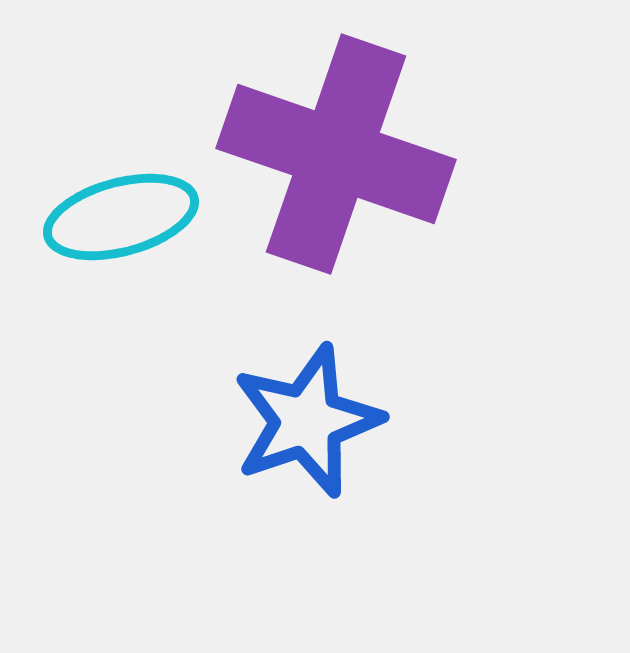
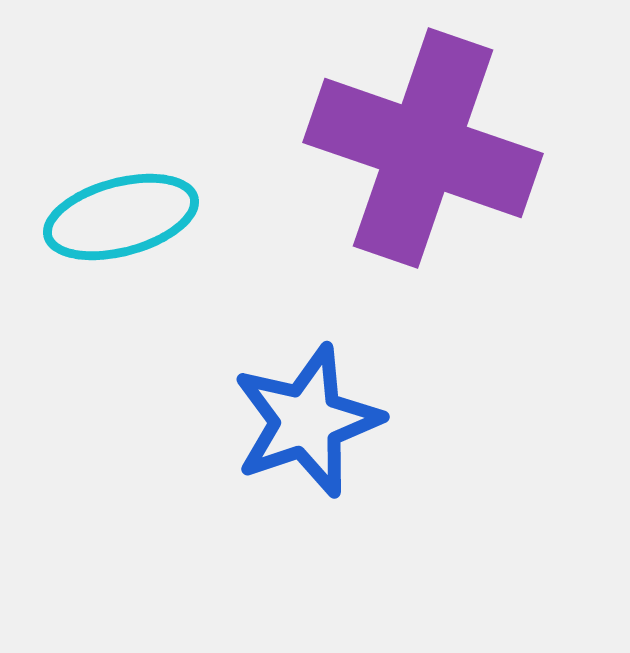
purple cross: moved 87 px right, 6 px up
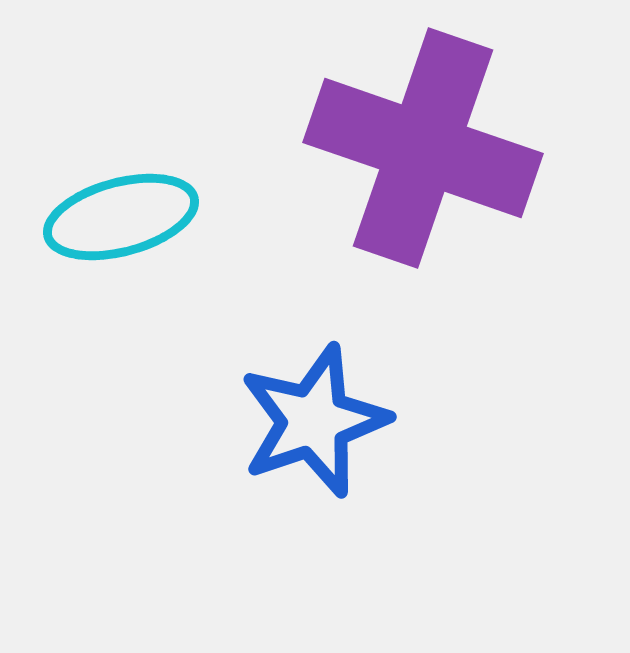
blue star: moved 7 px right
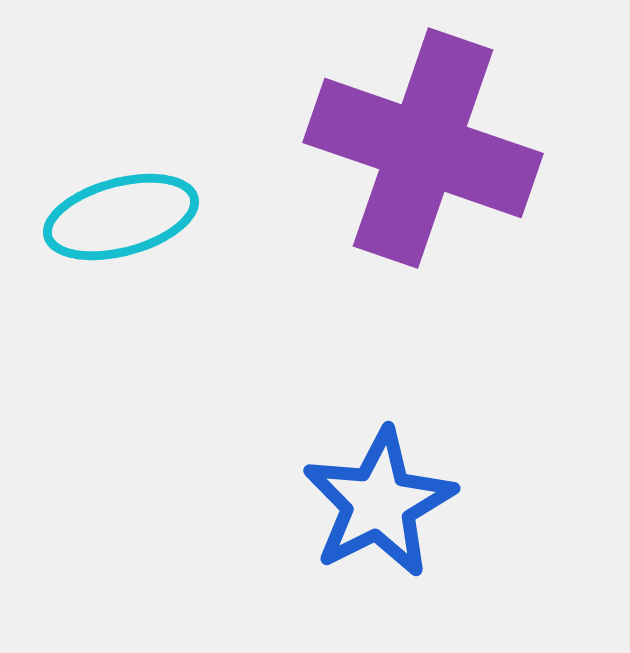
blue star: moved 65 px right, 82 px down; rotated 8 degrees counterclockwise
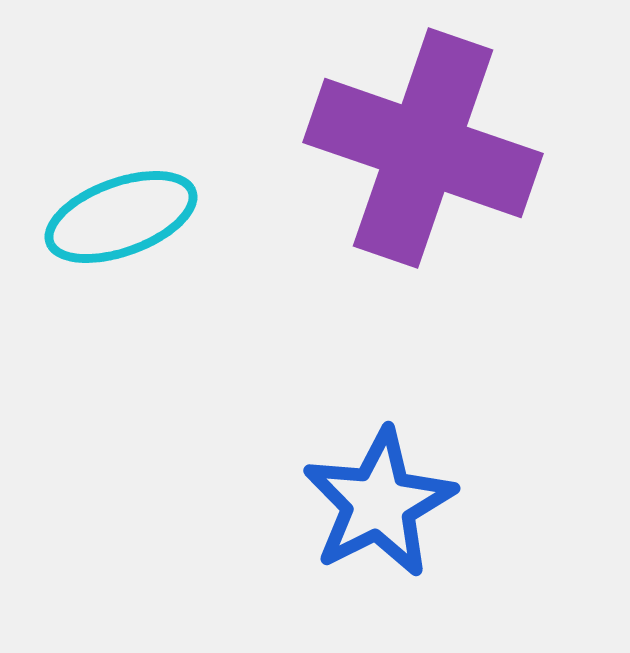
cyan ellipse: rotated 5 degrees counterclockwise
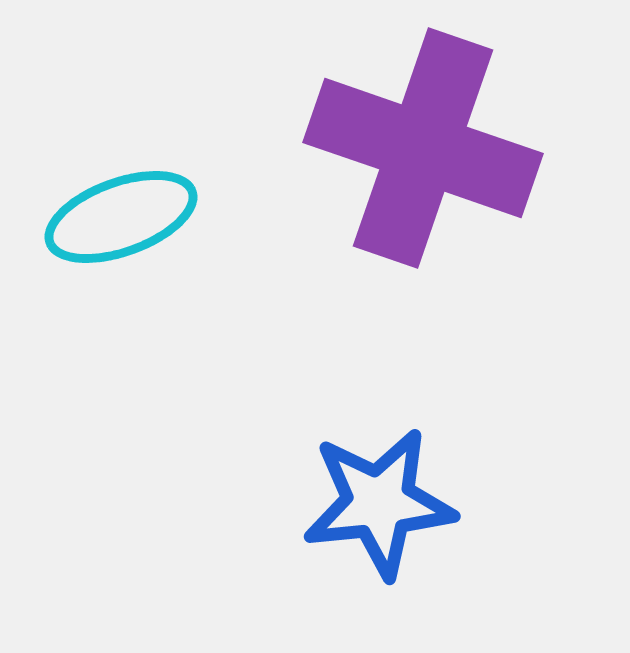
blue star: rotated 21 degrees clockwise
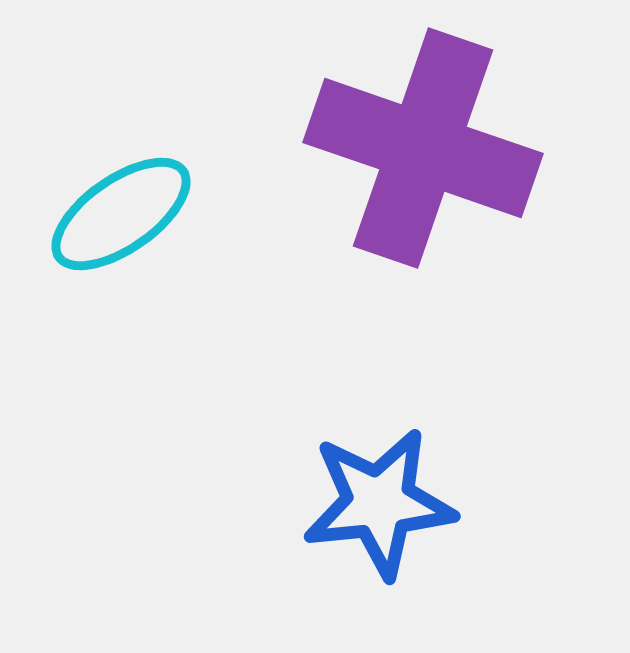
cyan ellipse: moved 3 px up; rotated 15 degrees counterclockwise
